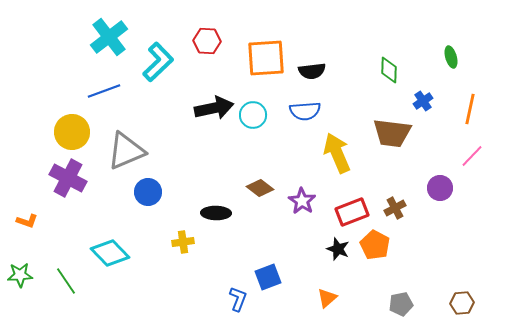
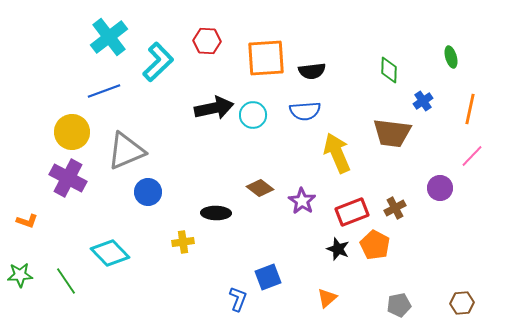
gray pentagon: moved 2 px left, 1 px down
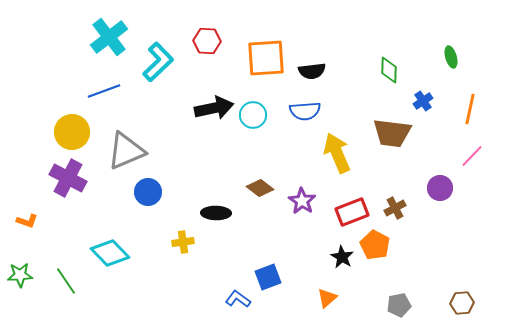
black star: moved 4 px right, 8 px down; rotated 10 degrees clockwise
blue L-shape: rotated 75 degrees counterclockwise
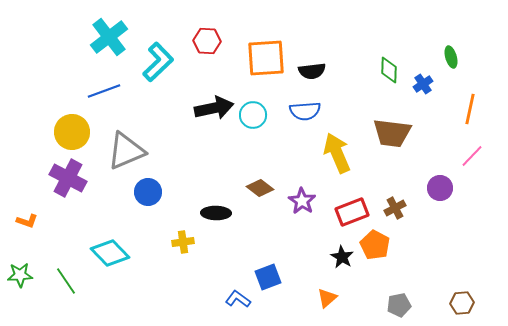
blue cross: moved 17 px up
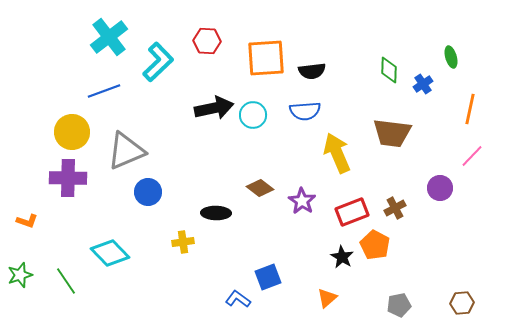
purple cross: rotated 27 degrees counterclockwise
green star: rotated 15 degrees counterclockwise
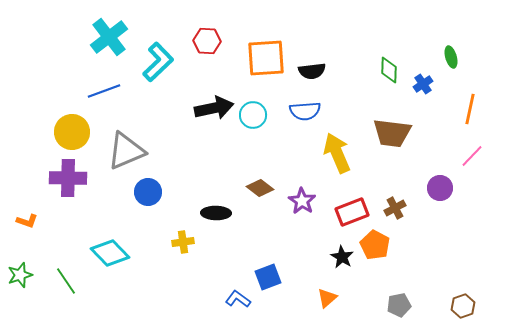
brown hexagon: moved 1 px right, 3 px down; rotated 15 degrees counterclockwise
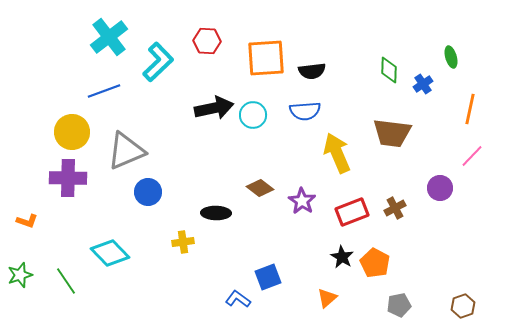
orange pentagon: moved 18 px down
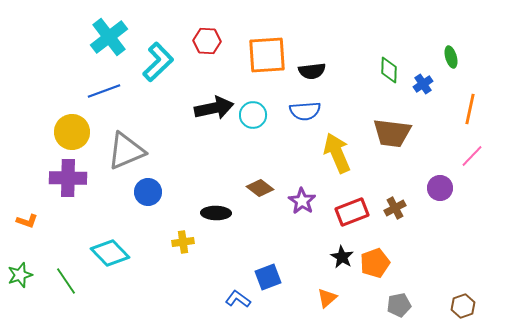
orange square: moved 1 px right, 3 px up
orange pentagon: rotated 24 degrees clockwise
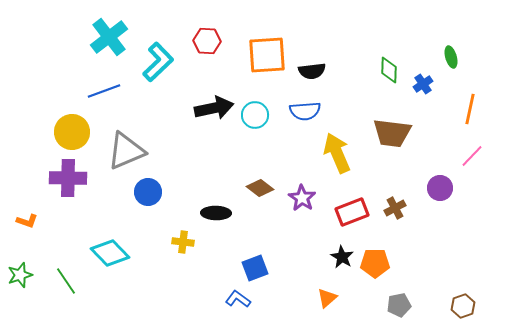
cyan circle: moved 2 px right
purple star: moved 3 px up
yellow cross: rotated 15 degrees clockwise
orange pentagon: rotated 20 degrees clockwise
blue square: moved 13 px left, 9 px up
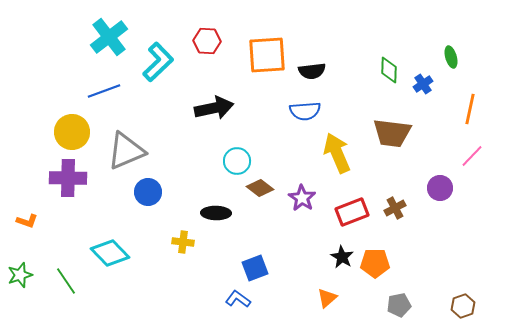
cyan circle: moved 18 px left, 46 px down
